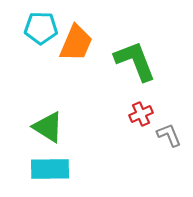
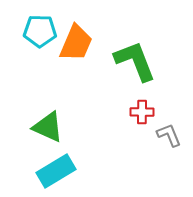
cyan pentagon: moved 1 px left, 3 px down
red cross: moved 1 px right, 2 px up; rotated 25 degrees clockwise
green triangle: rotated 8 degrees counterclockwise
cyan rectangle: moved 6 px right, 2 px down; rotated 30 degrees counterclockwise
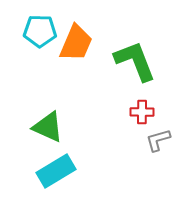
gray L-shape: moved 11 px left, 5 px down; rotated 84 degrees counterclockwise
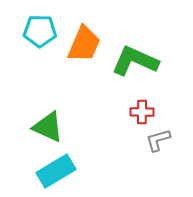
orange trapezoid: moved 8 px right, 1 px down
green L-shape: rotated 45 degrees counterclockwise
